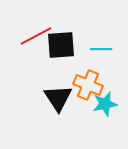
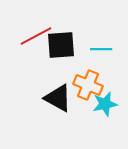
black triangle: rotated 28 degrees counterclockwise
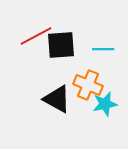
cyan line: moved 2 px right
black triangle: moved 1 px left, 1 px down
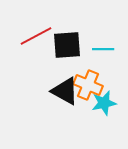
black square: moved 6 px right
black triangle: moved 8 px right, 8 px up
cyan star: moved 1 px left, 1 px up
